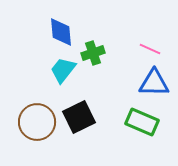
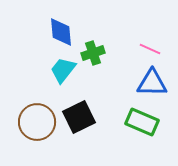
blue triangle: moved 2 px left
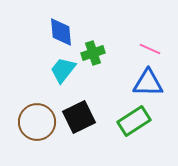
blue triangle: moved 4 px left
green rectangle: moved 8 px left, 1 px up; rotated 56 degrees counterclockwise
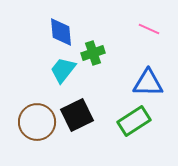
pink line: moved 1 px left, 20 px up
black square: moved 2 px left, 2 px up
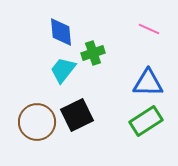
green rectangle: moved 12 px right
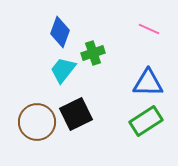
blue diamond: moved 1 px left; rotated 24 degrees clockwise
black square: moved 1 px left, 1 px up
